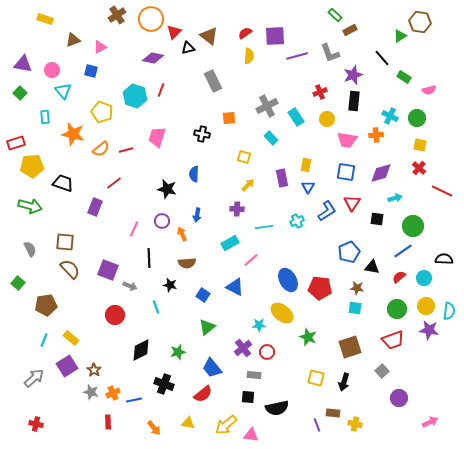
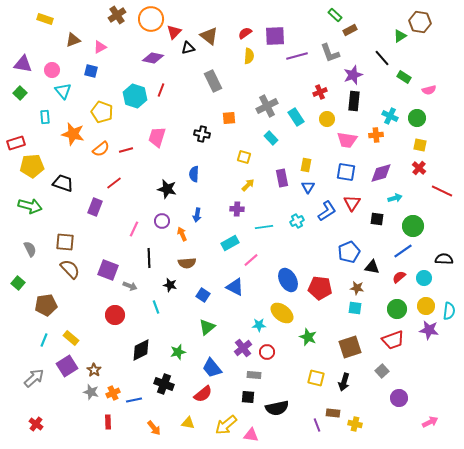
red cross at (36, 424): rotated 24 degrees clockwise
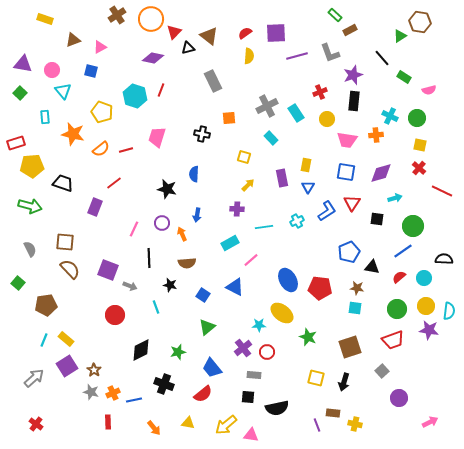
purple square at (275, 36): moved 1 px right, 3 px up
cyan rectangle at (296, 117): moved 4 px up
purple circle at (162, 221): moved 2 px down
yellow rectangle at (71, 338): moved 5 px left, 1 px down
